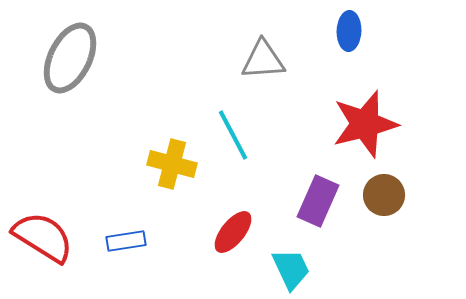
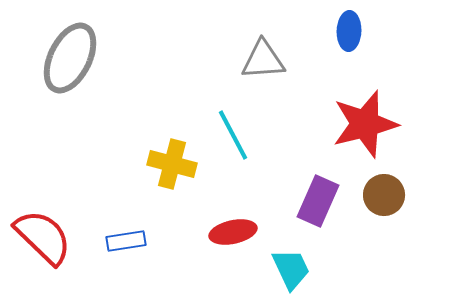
red ellipse: rotated 39 degrees clockwise
red semicircle: rotated 12 degrees clockwise
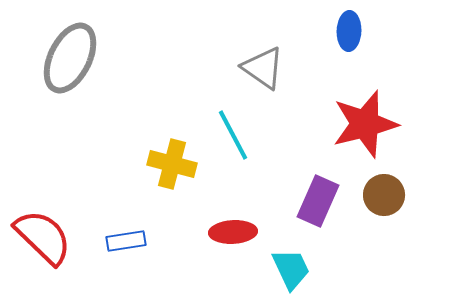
gray triangle: moved 8 px down; rotated 39 degrees clockwise
red ellipse: rotated 9 degrees clockwise
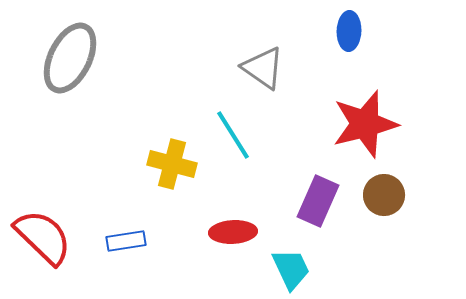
cyan line: rotated 4 degrees counterclockwise
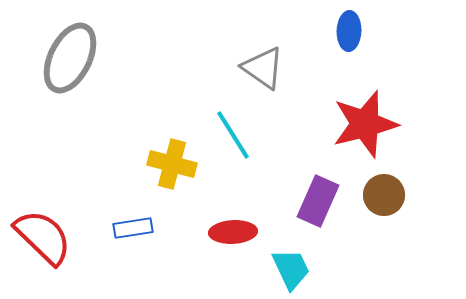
blue rectangle: moved 7 px right, 13 px up
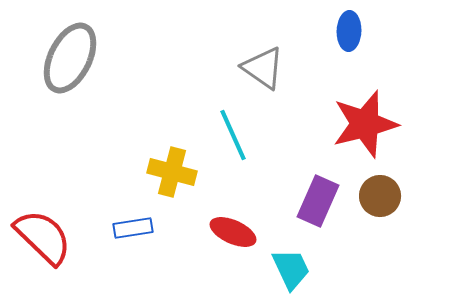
cyan line: rotated 8 degrees clockwise
yellow cross: moved 8 px down
brown circle: moved 4 px left, 1 px down
red ellipse: rotated 27 degrees clockwise
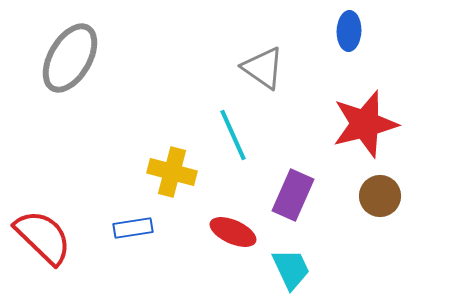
gray ellipse: rotated 4 degrees clockwise
purple rectangle: moved 25 px left, 6 px up
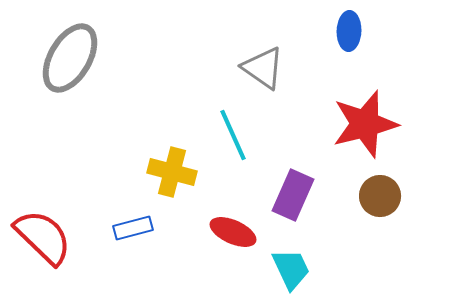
blue rectangle: rotated 6 degrees counterclockwise
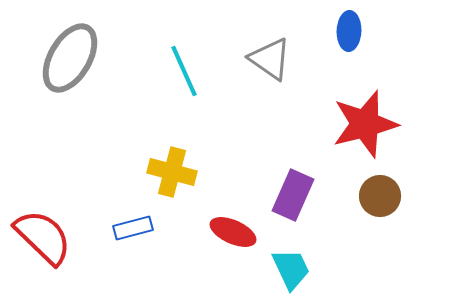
gray triangle: moved 7 px right, 9 px up
cyan line: moved 49 px left, 64 px up
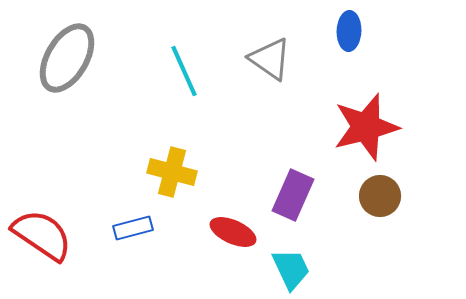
gray ellipse: moved 3 px left
red star: moved 1 px right, 3 px down
red semicircle: moved 1 px left, 2 px up; rotated 10 degrees counterclockwise
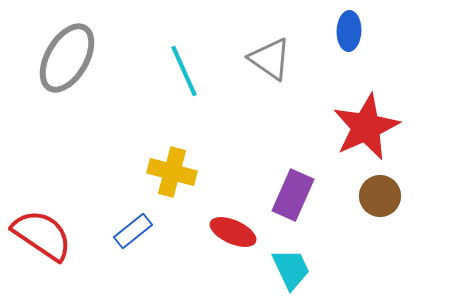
red star: rotated 10 degrees counterclockwise
blue rectangle: moved 3 px down; rotated 24 degrees counterclockwise
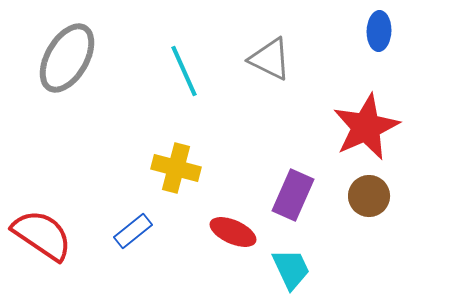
blue ellipse: moved 30 px right
gray triangle: rotated 9 degrees counterclockwise
yellow cross: moved 4 px right, 4 px up
brown circle: moved 11 px left
